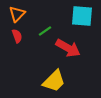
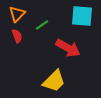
green line: moved 3 px left, 6 px up
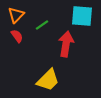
orange triangle: moved 1 px left, 1 px down
red semicircle: rotated 16 degrees counterclockwise
red arrow: moved 2 px left, 4 px up; rotated 110 degrees counterclockwise
yellow trapezoid: moved 6 px left, 1 px up
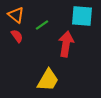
orange triangle: rotated 36 degrees counterclockwise
yellow trapezoid: rotated 15 degrees counterclockwise
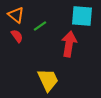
green line: moved 2 px left, 1 px down
red arrow: moved 3 px right
yellow trapezoid: rotated 55 degrees counterclockwise
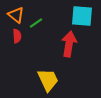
green line: moved 4 px left, 3 px up
red semicircle: rotated 32 degrees clockwise
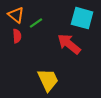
cyan square: moved 2 px down; rotated 10 degrees clockwise
red arrow: rotated 60 degrees counterclockwise
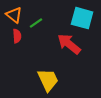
orange triangle: moved 2 px left
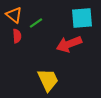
cyan square: rotated 20 degrees counterclockwise
red arrow: rotated 60 degrees counterclockwise
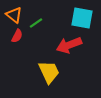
cyan square: rotated 15 degrees clockwise
red semicircle: rotated 32 degrees clockwise
red arrow: moved 1 px down
yellow trapezoid: moved 1 px right, 8 px up
